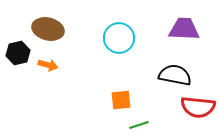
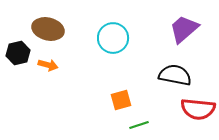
purple trapezoid: rotated 44 degrees counterclockwise
cyan circle: moved 6 px left
orange square: rotated 10 degrees counterclockwise
red semicircle: moved 2 px down
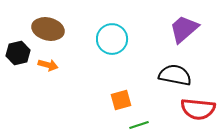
cyan circle: moved 1 px left, 1 px down
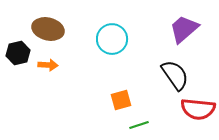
orange arrow: rotated 12 degrees counterclockwise
black semicircle: rotated 44 degrees clockwise
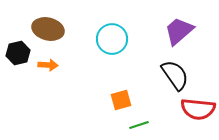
purple trapezoid: moved 5 px left, 2 px down
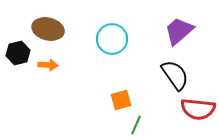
green line: moved 3 px left; rotated 48 degrees counterclockwise
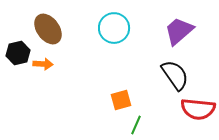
brown ellipse: rotated 40 degrees clockwise
cyan circle: moved 2 px right, 11 px up
orange arrow: moved 5 px left, 1 px up
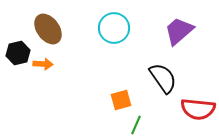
black semicircle: moved 12 px left, 3 px down
